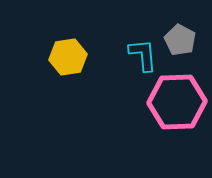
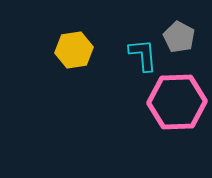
gray pentagon: moved 1 px left, 3 px up
yellow hexagon: moved 6 px right, 7 px up
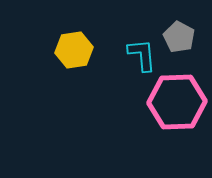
cyan L-shape: moved 1 px left
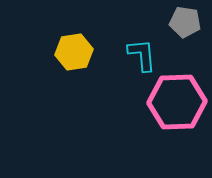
gray pentagon: moved 6 px right, 15 px up; rotated 20 degrees counterclockwise
yellow hexagon: moved 2 px down
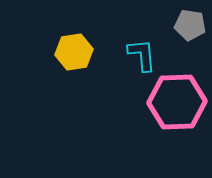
gray pentagon: moved 5 px right, 3 px down
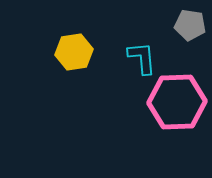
cyan L-shape: moved 3 px down
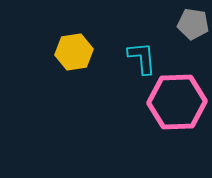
gray pentagon: moved 3 px right, 1 px up
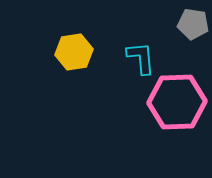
cyan L-shape: moved 1 px left
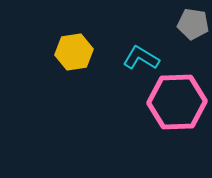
cyan L-shape: rotated 54 degrees counterclockwise
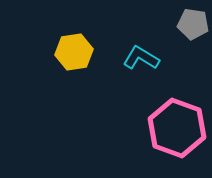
pink hexagon: moved 26 px down; rotated 22 degrees clockwise
